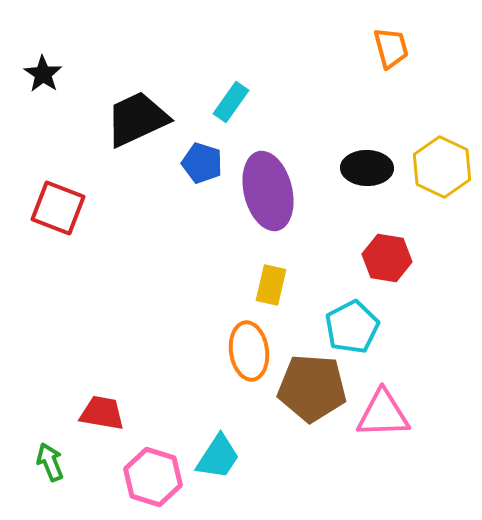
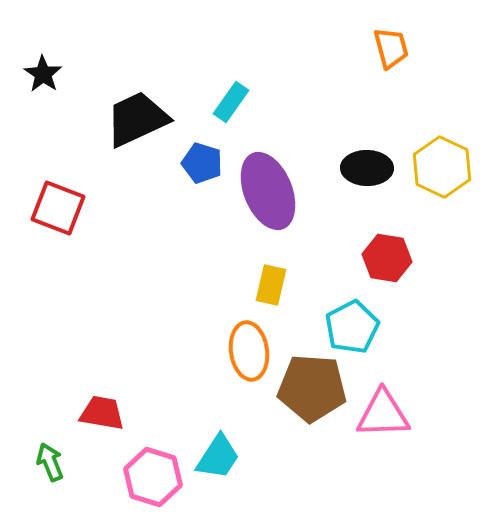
purple ellipse: rotated 8 degrees counterclockwise
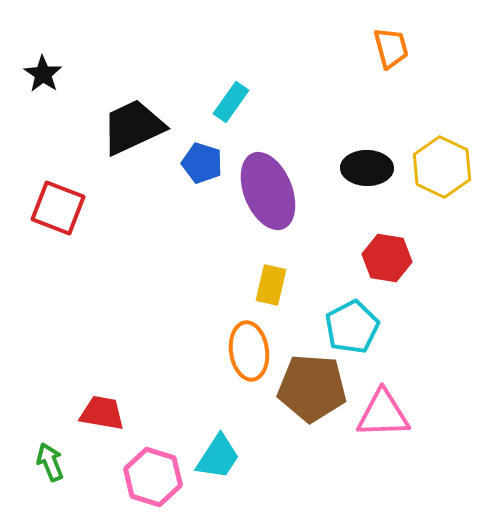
black trapezoid: moved 4 px left, 8 px down
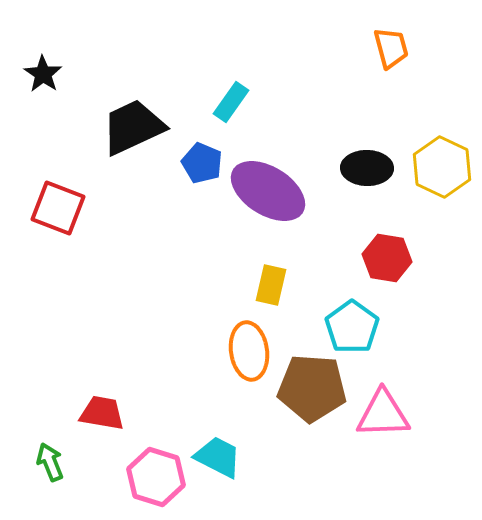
blue pentagon: rotated 6 degrees clockwise
purple ellipse: rotated 36 degrees counterclockwise
cyan pentagon: rotated 8 degrees counterclockwise
cyan trapezoid: rotated 96 degrees counterclockwise
pink hexagon: moved 3 px right
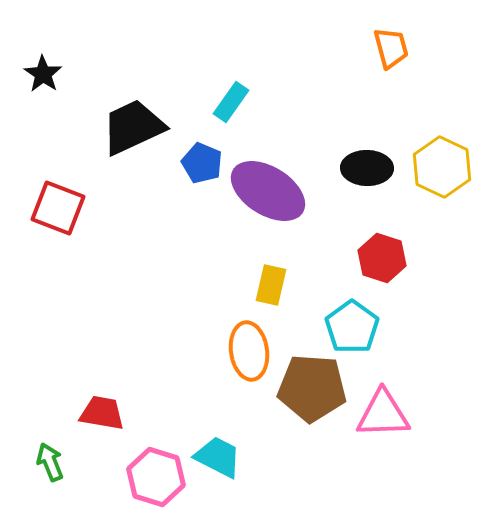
red hexagon: moved 5 px left; rotated 9 degrees clockwise
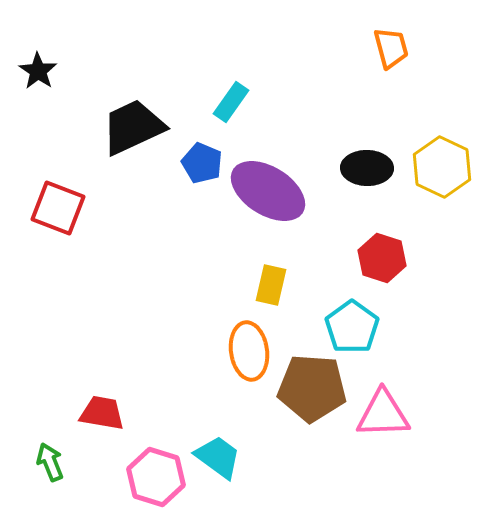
black star: moved 5 px left, 3 px up
cyan trapezoid: rotated 9 degrees clockwise
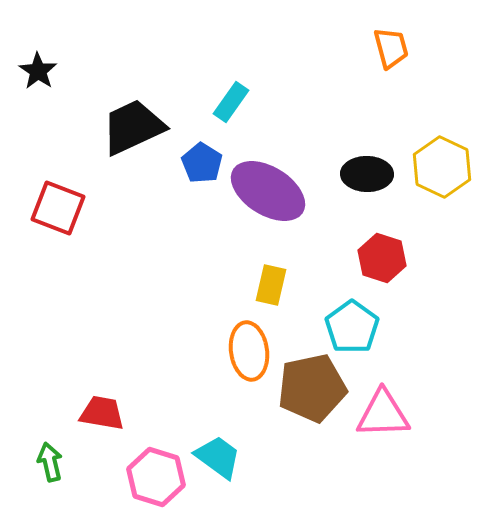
blue pentagon: rotated 9 degrees clockwise
black ellipse: moved 6 px down
brown pentagon: rotated 16 degrees counterclockwise
green arrow: rotated 9 degrees clockwise
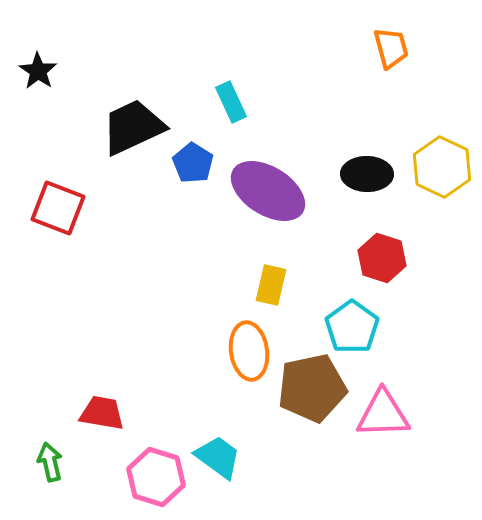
cyan rectangle: rotated 60 degrees counterclockwise
blue pentagon: moved 9 px left
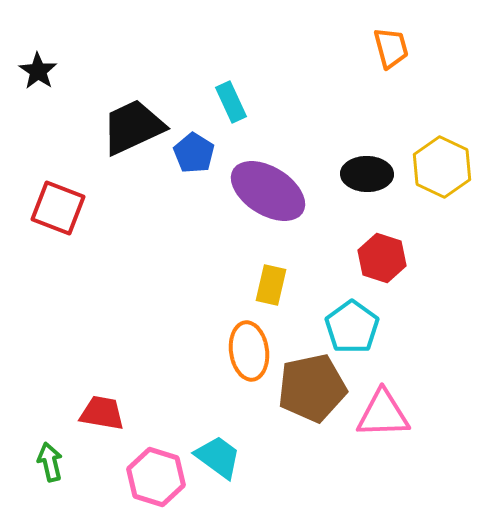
blue pentagon: moved 1 px right, 10 px up
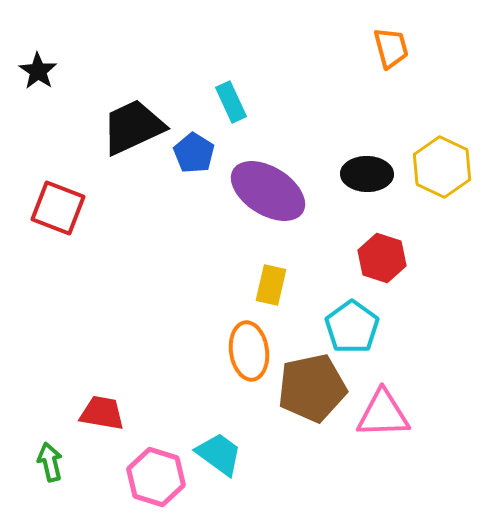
cyan trapezoid: moved 1 px right, 3 px up
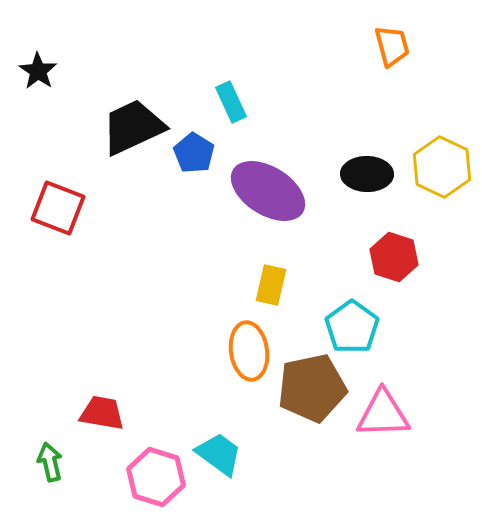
orange trapezoid: moved 1 px right, 2 px up
red hexagon: moved 12 px right, 1 px up
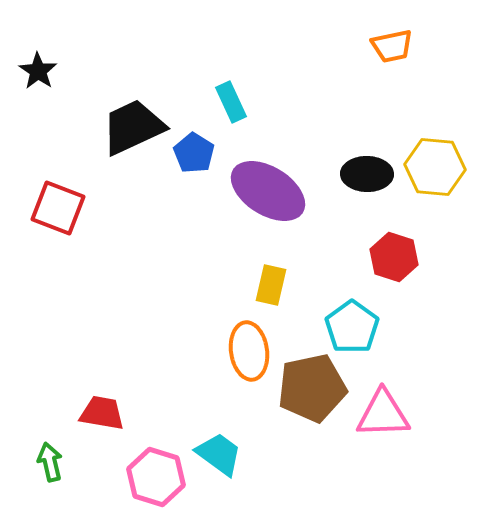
orange trapezoid: rotated 93 degrees clockwise
yellow hexagon: moved 7 px left; rotated 20 degrees counterclockwise
